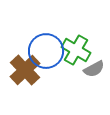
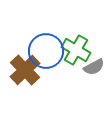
gray semicircle: moved 2 px up
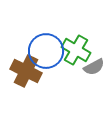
brown cross: moved 1 px right, 1 px down; rotated 20 degrees counterclockwise
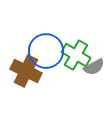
green cross: moved 5 px down
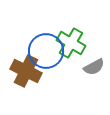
green cross: moved 5 px left, 12 px up
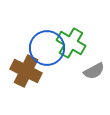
blue circle: moved 1 px right, 3 px up
gray semicircle: moved 4 px down
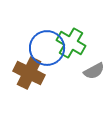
brown cross: moved 3 px right, 2 px down
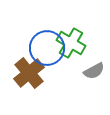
brown cross: rotated 24 degrees clockwise
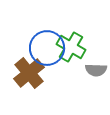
green cross: moved 4 px down
gray semicircle: moved 2 px right, 1 px up; rotated 30 degrees clockwise
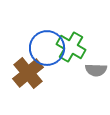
brown cross: moved 1 px left
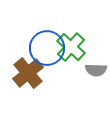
green cross: rotated 12 degrees clockwise
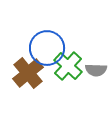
green cross: moved 3 px left, 19 px down
